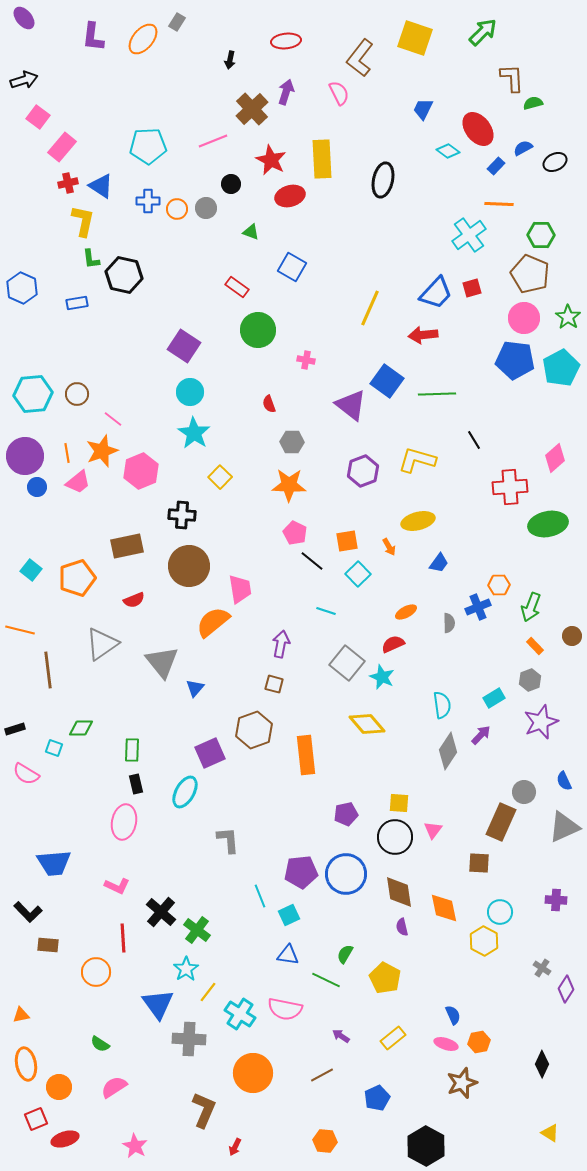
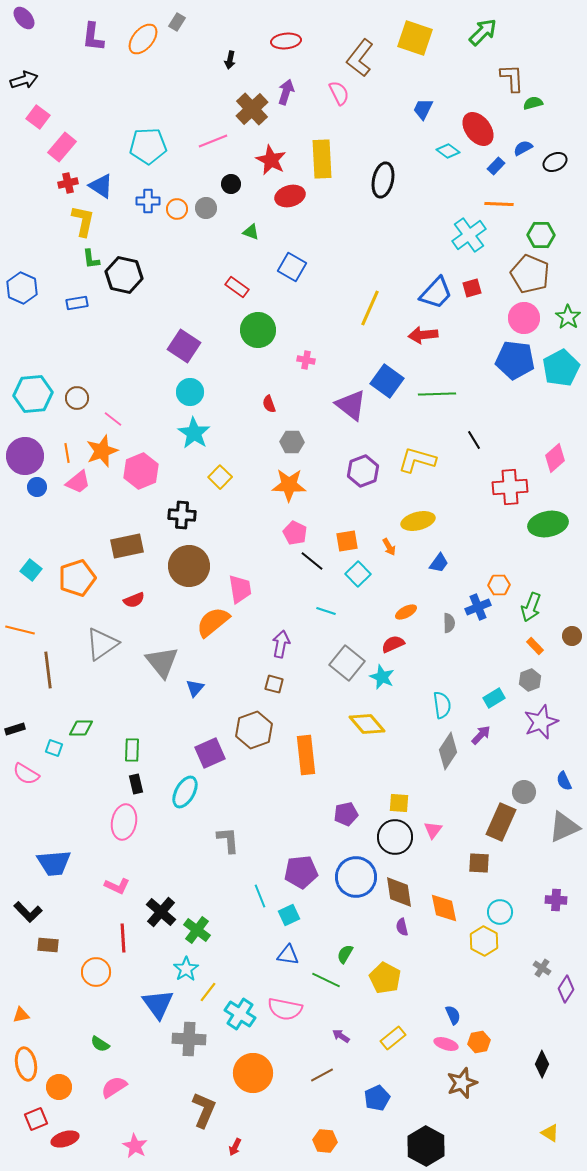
brown circle at (77, 394): moved 4 px down
blue circle at (346, 874): moved 10 px right, 3 px down
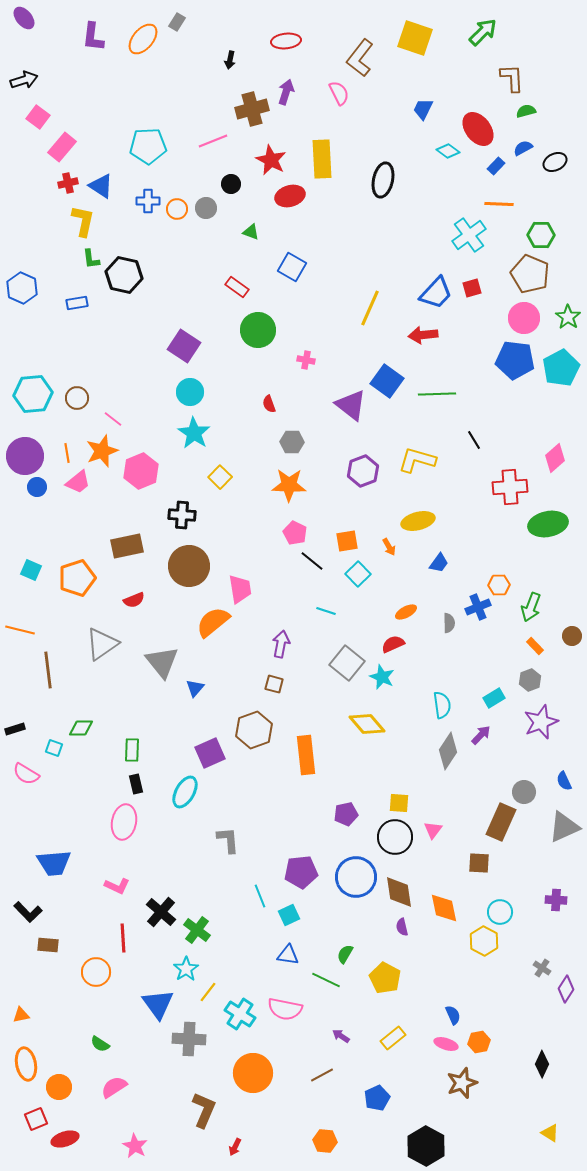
green semicircle at (533, 103): moved 7 px left, 8 px down
brown cross at (252, 109): rotated 28 degrees clockwise
cyan square at (31, 570): rotated 15 degrees counterclockwise
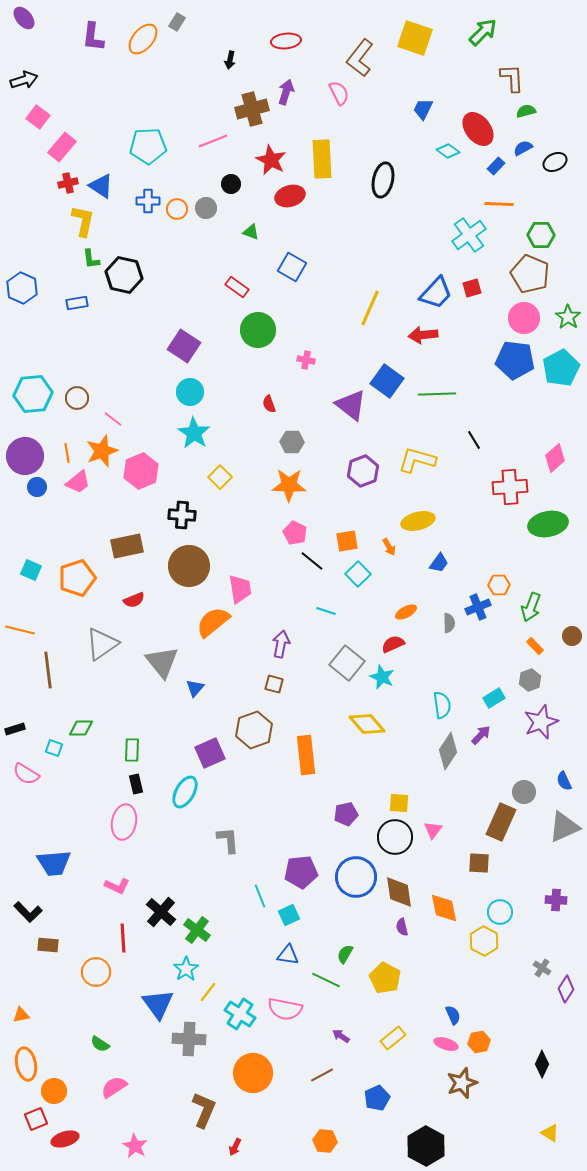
orange circle at (59, 1087): moved 5 px left, 4 px down
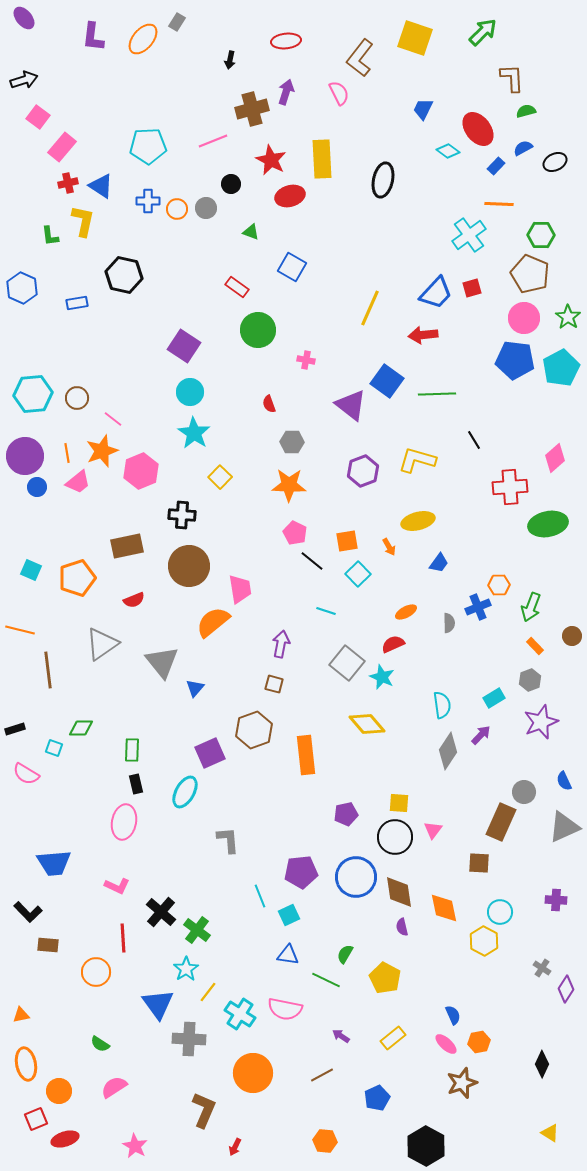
green L-shape at (91, 259): moved 41 px left, 23 px up
pink ellipse at (446, 1044): rotated 25 degrees clockwise
orange circle at (54, 1091): moved 5 px right
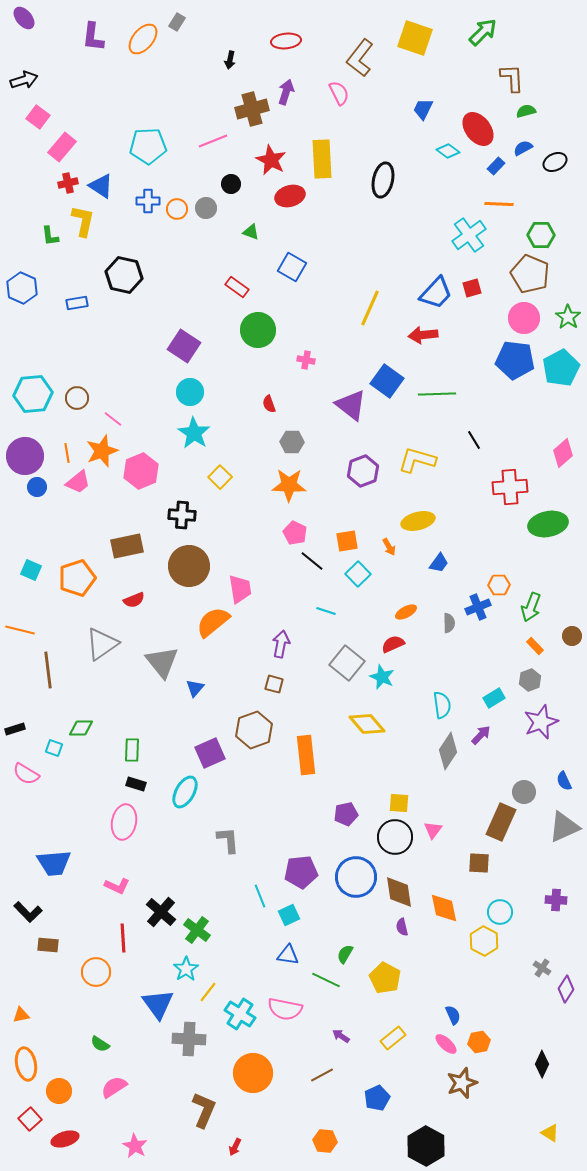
pink diamond at (555, 458): moved 8 px right, 5 px up
black rectangle at (136, 784): rotated 60 degrees counterclockwise
red square at (36, 1119): moved 6 px left; rotated 20 degrees counterclockwise
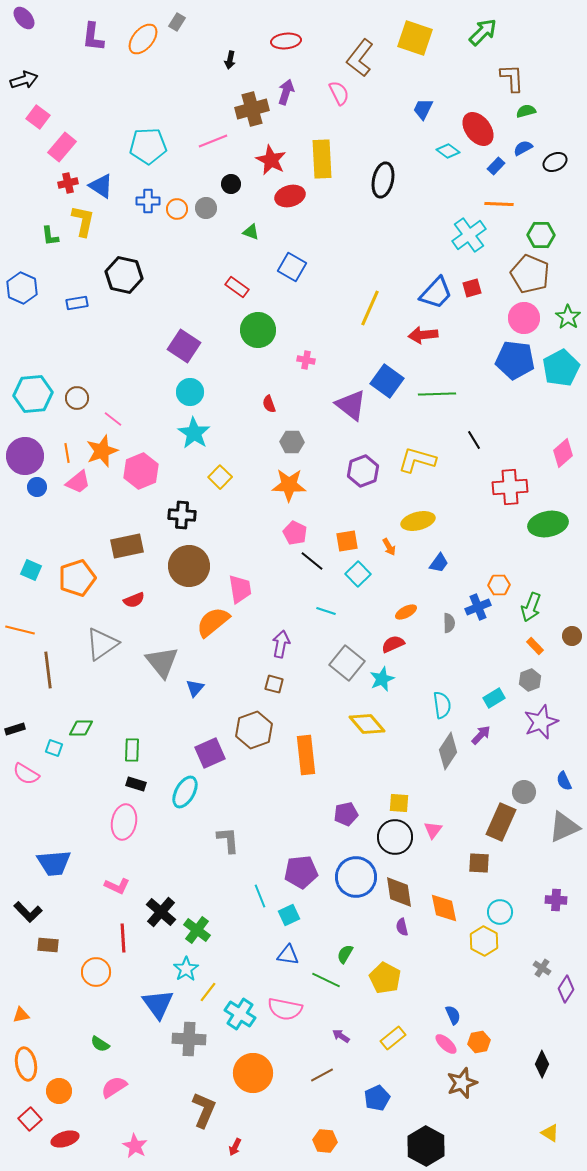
cyan star at (382, 677): moved 2 px down; rotated 25 degrees clockwise
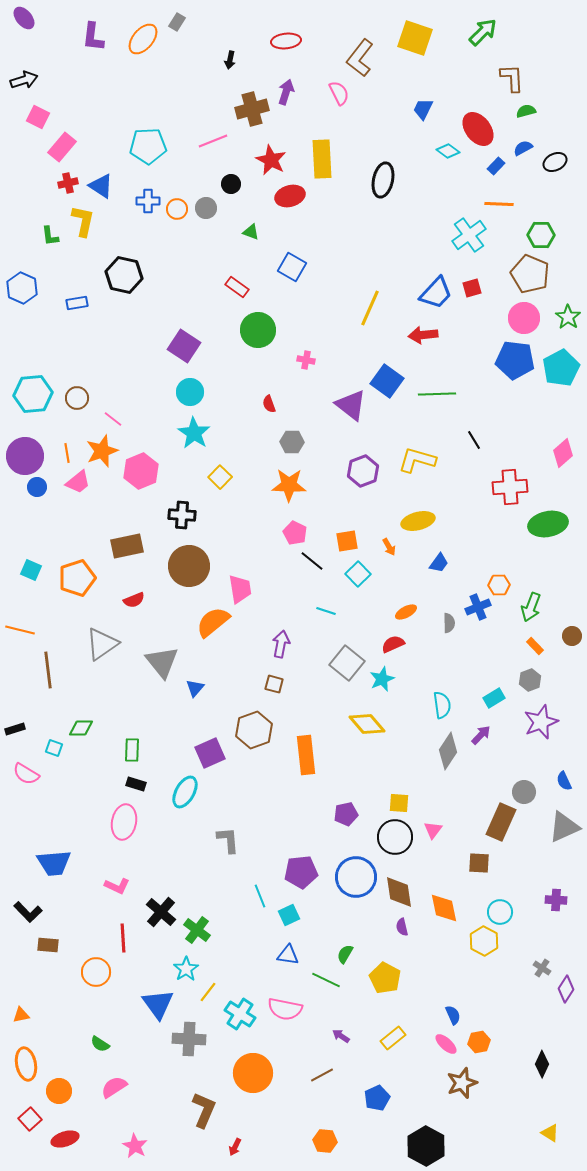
pink square at (38, 117): rotated 10 degrees counterclockwise
